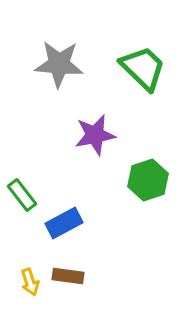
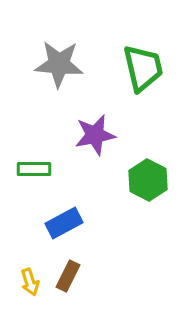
green trapezoid: rotated 33 degrees clockwise
green hexagon: rotated 15 degrees counterclockwise
green rectangle: moved 12 px right, 26 px up; rotated 52 degrees counterclockwise
brown rectangle: rotated 72 degrees counterclockwise
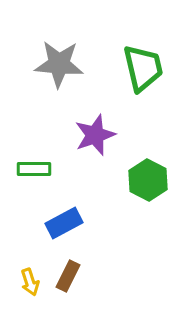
purple star: rotated 9 degrees counterclockwise
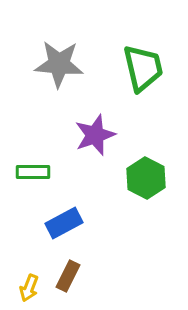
green rectangle: moved 1 px left, 3 px down
green hexagon: moved 2 px left, 2 px up
yellow arrow: moved 1 px left, 6 px down; rotated 40 degrees clockwise
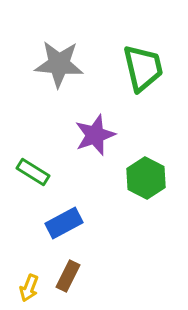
green rectangle: rotated 32 degrees clockwise
